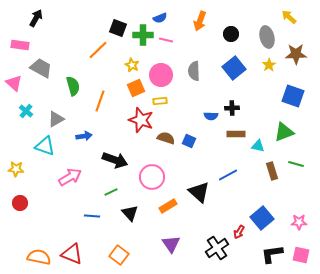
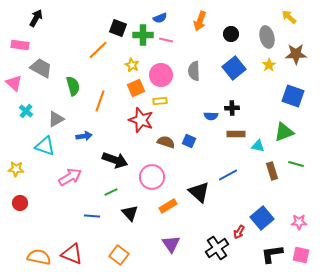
brown semicircle at (166, 138): moved 4 px down
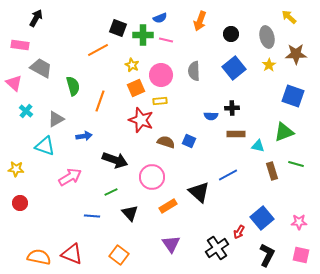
orange line at (98, 50): rotated 15 degrees clockwise
black L-shape at (272, 254): moved 5 px left, 1 px down; rotated 125 degrees clockwise
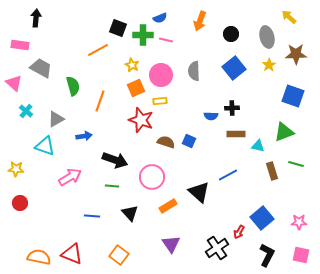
black arrow at (36, 18): rotated 24 degrees counterclockwise
green line at (111, 192): moved 1 px right, 6 px up; rotated 32 degrees clockwise
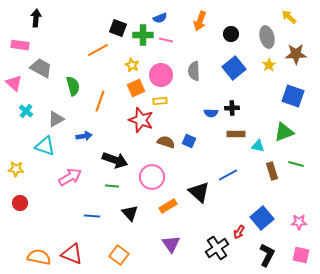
blue semicircle at (211, 116): moved 3 px up
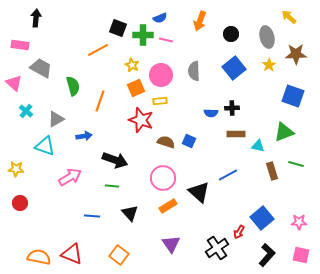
pink circle at (152, 177): moved 11 px right, 1 px down
black L-shape at (267, 255): rotated 15 degrees clockwise
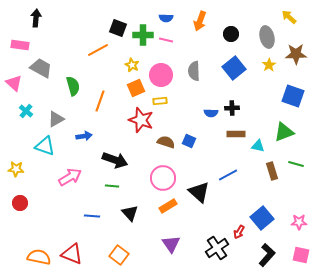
blue semicircle at (160, 18): moved 6 px right; rotated 24 degrees clockwise
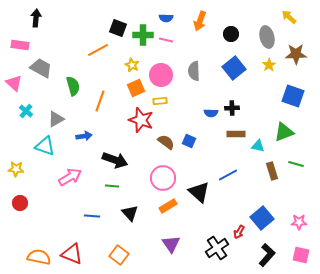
brown semicircle at (166, 142): rotated 18 degrees clockwise
